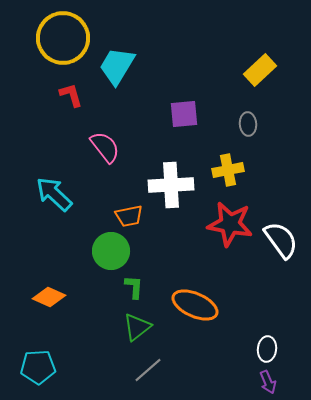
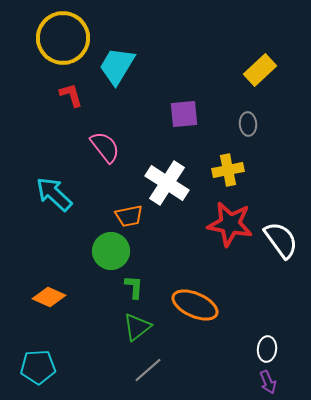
white cross: moved 4 px left, 2 px up; rotated 36 degrees clockwise
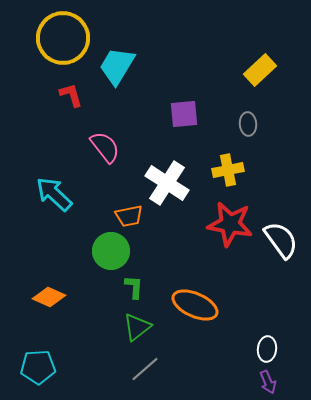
gray line: moved 3 px left, 1 px up
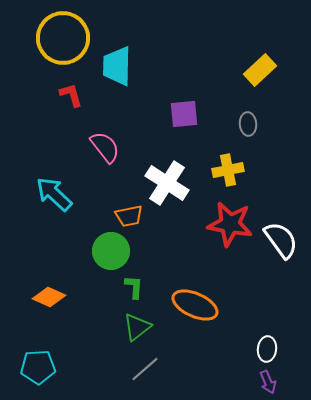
cyan trapezoid: rotated 30 degrees counterclockwise
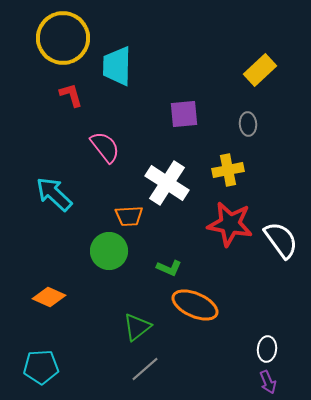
orange trapezoid: rotated 8 degrees clockwise
green circle: moved 2 px left
green L-shape: moved 35 px right, 19 px up; rotated 110 degrees clockwise
cyan pentagon: moved 3 px right
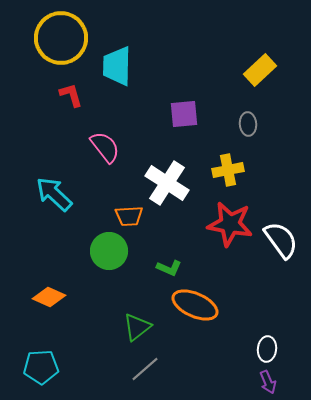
yellow circle: moved 2 px left
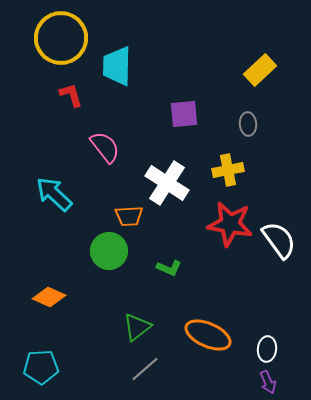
white semicircle: moved 2 px left
orange ellipse: moved 13 px right, 30 px down
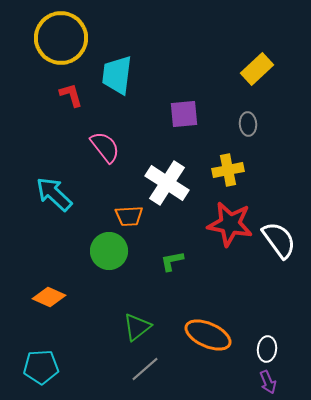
cyan trapezoid: moved 9 px down; rotated 6 degrees clockwise
yellow rectangle: moved 3 px left, 1 px up
green L-shape: moved 3 px right, 7 px up; rotated 145 degrees clockwise
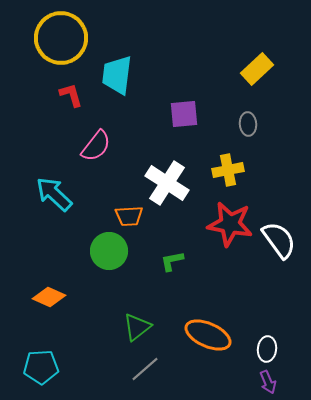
pink semicircle: moved 9 px left, 1 px up; rotated 76 degrees clockwise
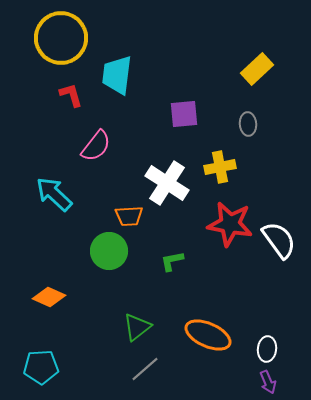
yellow cross: moved 8 px left, 3 px up
